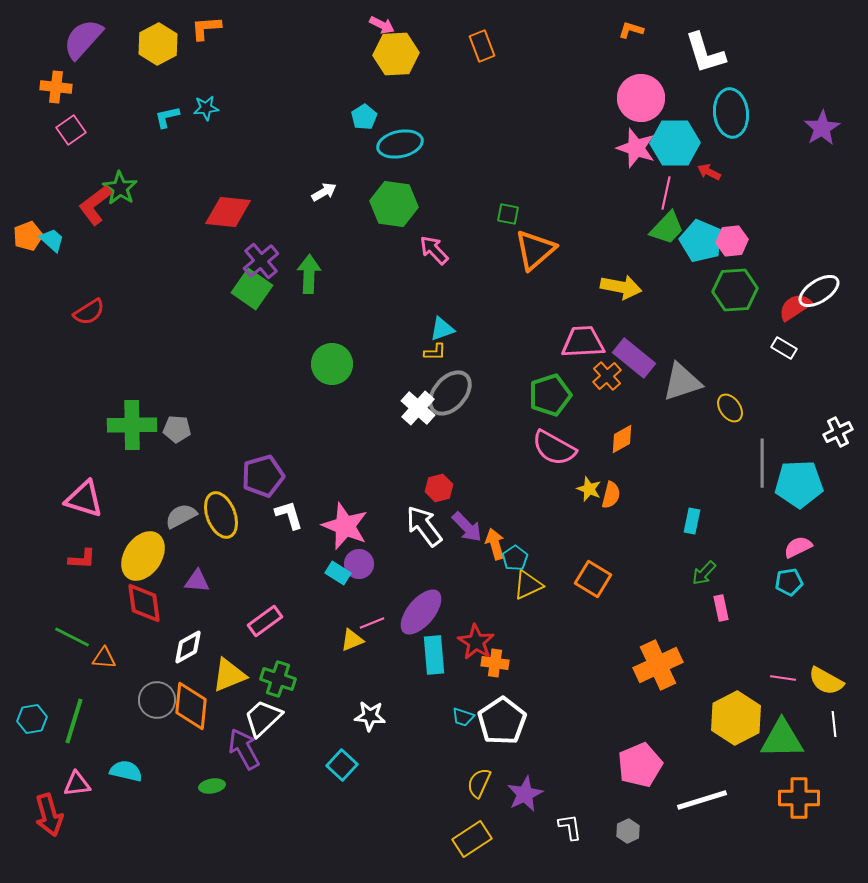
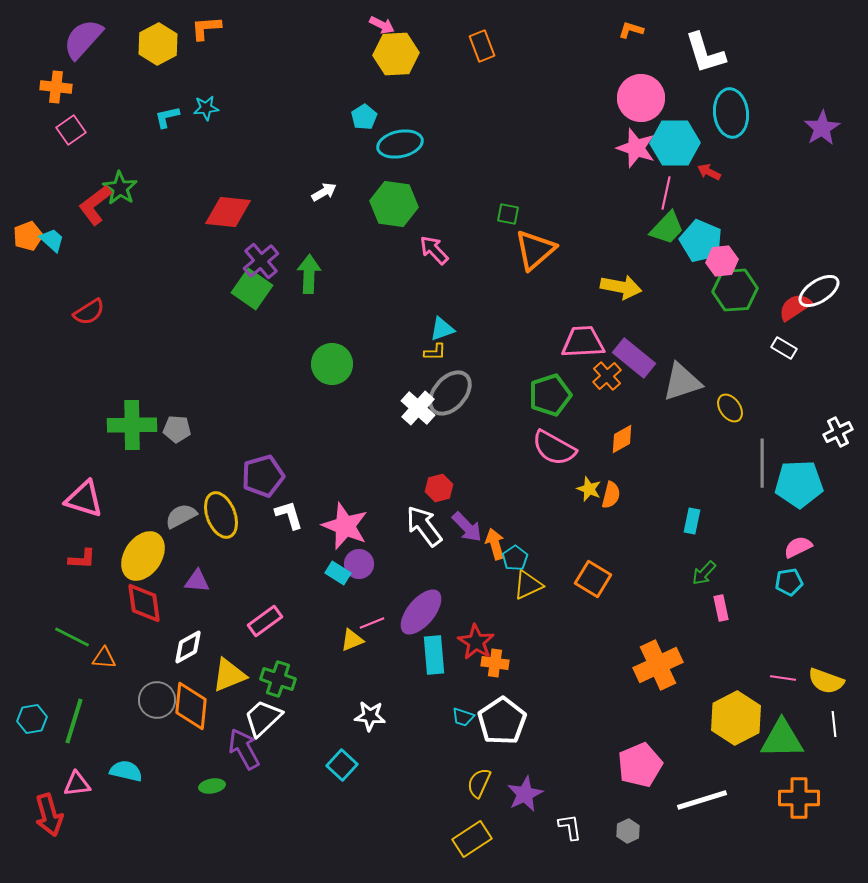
pink hexagon at (732, 241): moved 10 px left, 20 px down
yellow semicircle at (826, 681): rotated 9 degrees counterclockwise
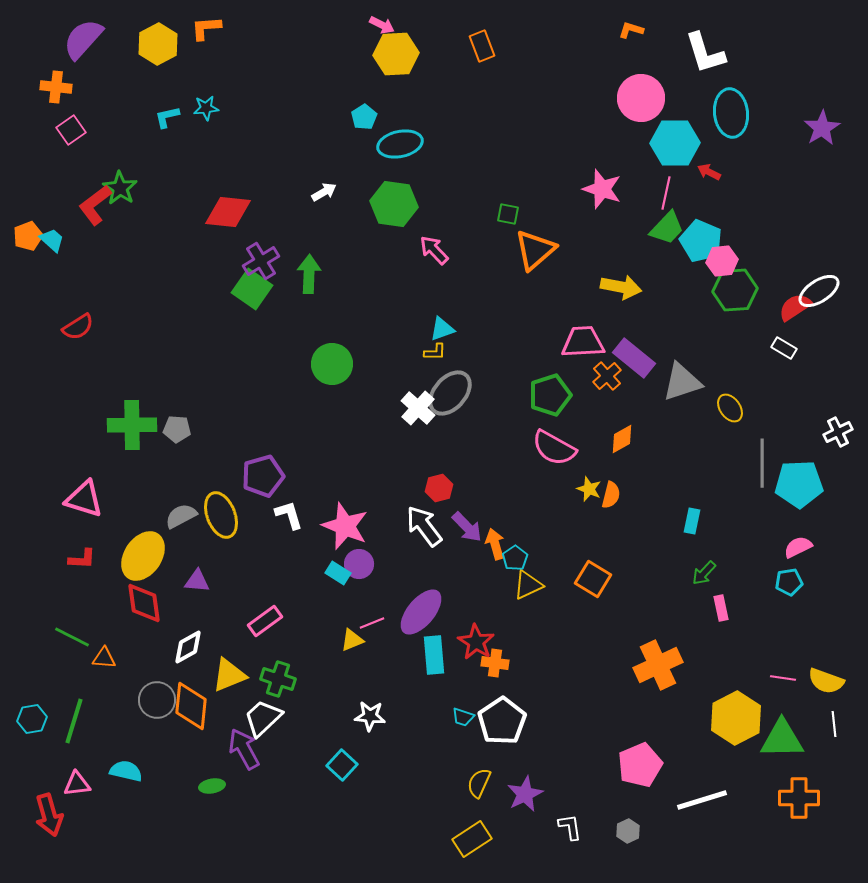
pink star at (636, 148): moved 34 px left, 41 px down
purple cross at (261, 261): rotated 9 degrees clockwise
red semicircle at (89, 312): moved 11 px left, 15 px down
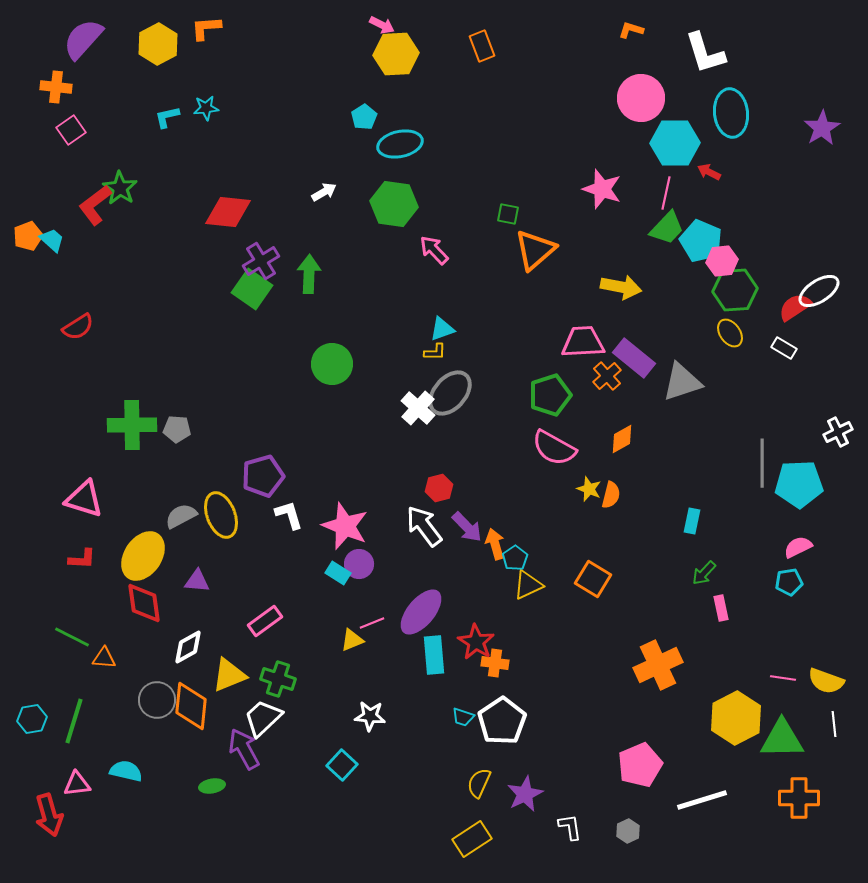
yellow ellipse at (730, 408): moved 75 px up
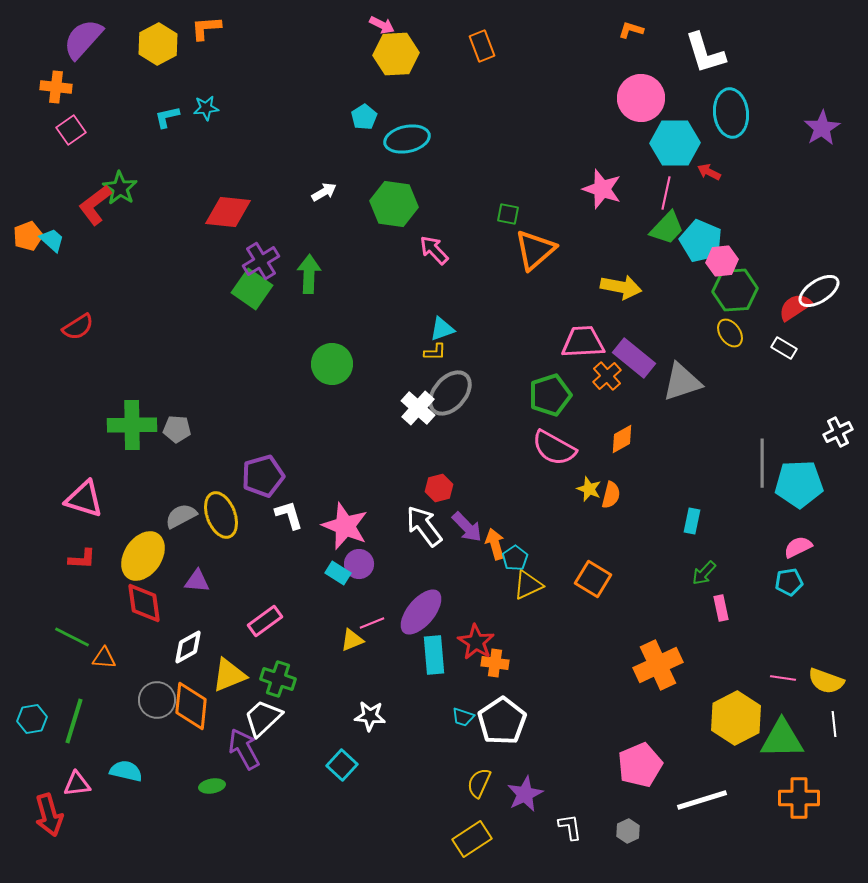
cyan ellipse at (400, 144): moved 7 px right, 5 px up
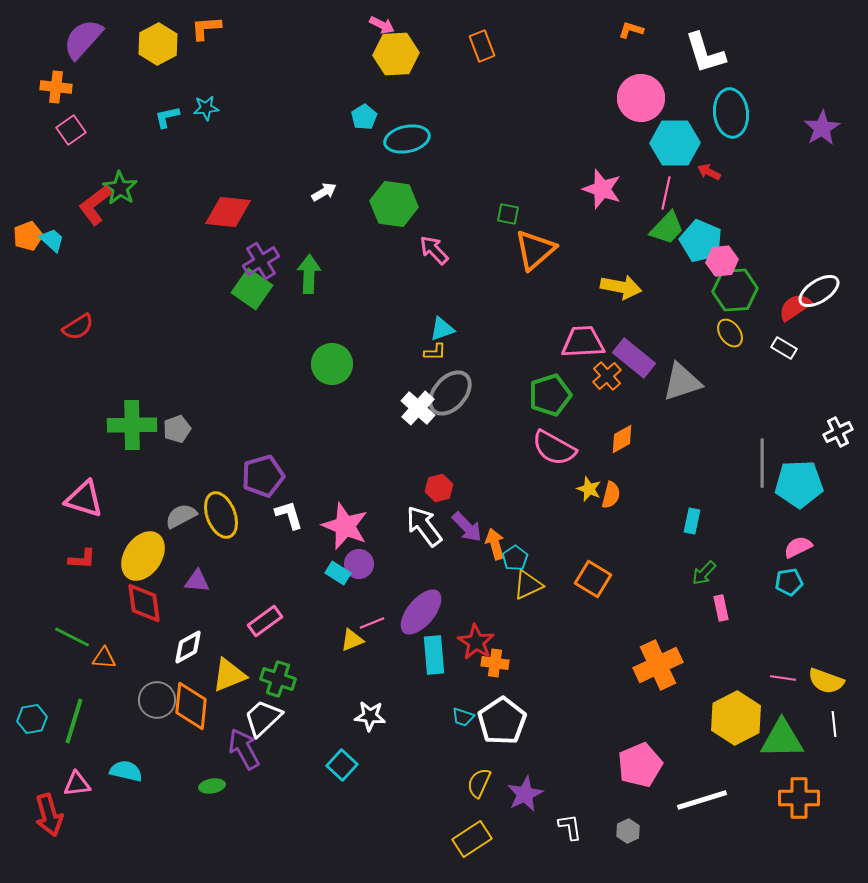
gray pentagon at (177, 429): rotated 24 degrees counterclockwise
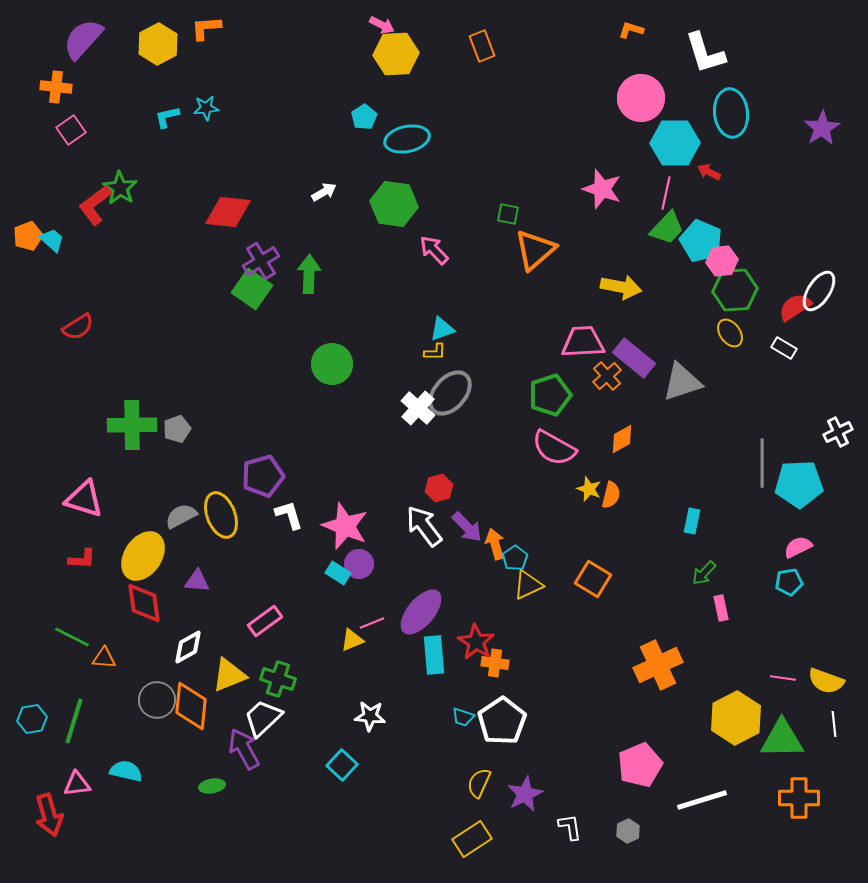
white ellipse at (819, 291): rotated 24 degrees counterclockwise
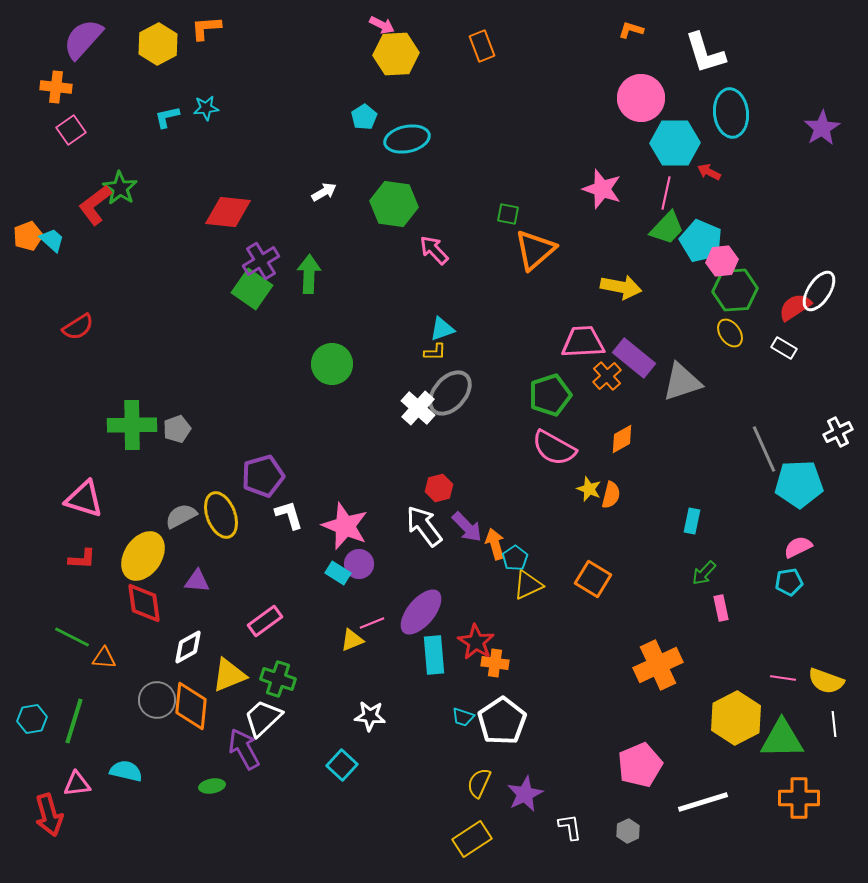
gray line at (762, 463): moved 2 px right, 14 px up; rotated 24 degrees counterclockwise
white line at (702, 800): moved 1 px right, 2 px down
